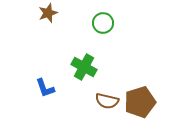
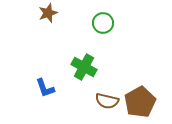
brown pentagon: rotated 12 degrees counterclockwise
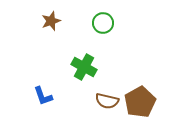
brown star: moved 3 px right, 8 px down
blue L-shape: moved 2 px left, 8 px down
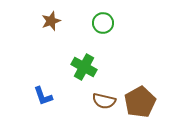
brown semicircle: moved 3 px left
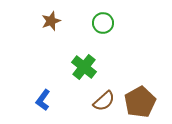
green cross: rotated 10 degrees clockwise
blue L-shape: moved 4 px down; rotated 55 degrees clockwise
brown semicircle: rotated 55 degrees counterclockwise
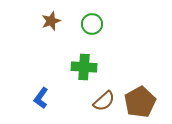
green circle: moved 11 px left, 1 px down
green cross: rotated 35 degrees counterclockwise
blue L-shape: moved 2 px left, 2 px up
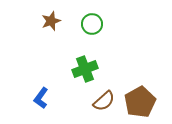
green cross: moved 1 px right, 2 px down; rotated 25 degrees counterclockwise
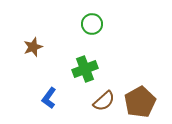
brown star: moved 18 px left, 26 px down
blue L-shape: moved 8 px right
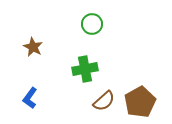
brown star: rotated 24 degrees counterclockwise
green cross: rotated 10 degrees clockwise
blue L-shape: moved 19 px left
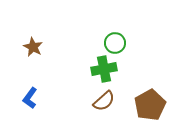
green circle: moved 23 px right, 19 px down
green cross: moved 19 px right
brown pentagon: moved 10 px right, 3 px down
